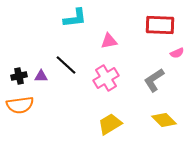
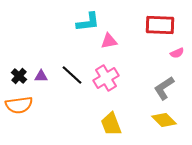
cyan L-shape: moved 13 px right, 4 px down
black line: moved 6 px right, 10 px down
black cross: rotated 35 degrees counterclockwise
gray L-shape: moved 10 px right, 8 px down
orange semicircle: moved 1 px left
yellow trapezoid: moved 1 px right; rotated 80 degrees counterclockwise
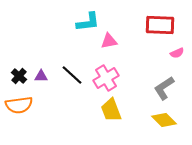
yellow trapezoid: moved 14 px up
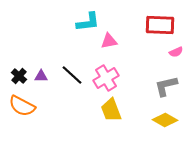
pink semicircle: moved 1 px left, 1 px up
gray L-shape: moved 2 px right, 2 px up; rotated 20 degrees clockwise
orange semicircle: moved 3 px right, 1 px down; rotated 36 degrees clockwise
yellow diamond: moved 1 px right; rotated 15 degrees counterclockwise
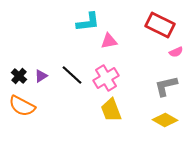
red rectangle: rotated 24 degrees clockwise
purple triangle: rotated 32 degrees counterclockwise
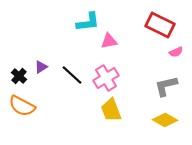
purple triangle: moved 9 px up
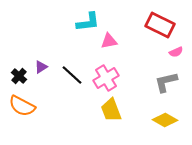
gray L-shape: moved 4 px up
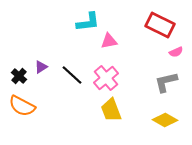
pink cross: rotated 10 degrees counterclockwise
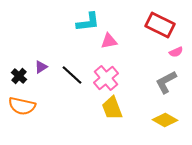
gray L-shape: rotated 15 degrees counterclockwise
orange semicircle: rotated 16 degrees counterclockwise
yellow trapezoid: moved 1 px right, 2 px up
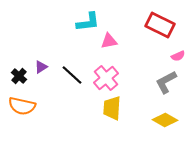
pink semicircle: moved 2 px right, 4 px down
yellow trapezoid: rotated 25 degrees clockwise
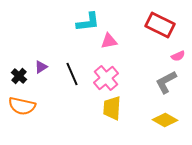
black line: moved 1 px up; rotated 25 degrees clockwise
